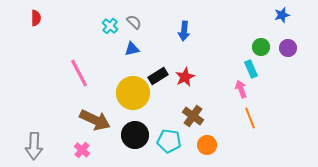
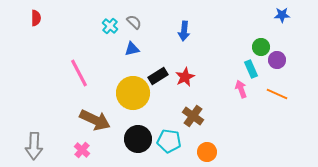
blue star: rotated 14 degrees clockwise
purple circle: moved 11 px left, 12 px down
orange line: moved 27 px right, 24 px up; rotated 45 degrees counterclockwise
black circle: moved 3 px right, 4 px down
orange circle: moved 7 px down
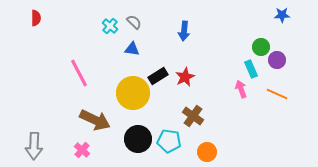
blue triangle: rotated 21 degrees clockwise
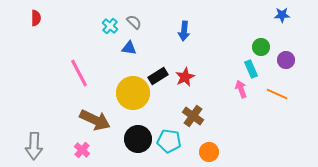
blue triangle: moved 3 px left, 1 px up
purple circle: moved 9 px right
orange circle: moved 2 px right
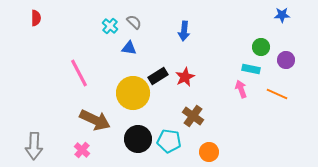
cyan rectangle: rotated 54 degrees counterclockwise
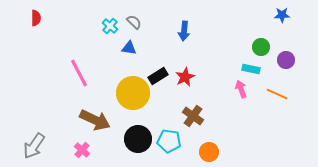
gray arrow: rotated 32 degrees clockwise
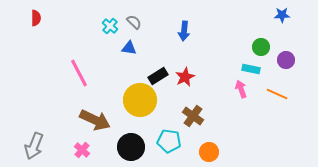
yellow circle: moved 7 px right, 7 px down
black circle: moved 7 px left, 8 px down
gray arrow: rotated 12 degrees counterclockwise
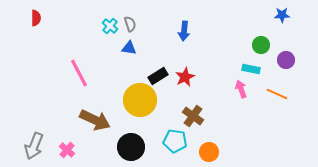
gray semicircle: moved 4 px left, 2 px down; rotated 28 degrees clockwise
green circle: moved 2 px up
cyan pentagon: moved 6 px right
pink cross: moved 15 px left
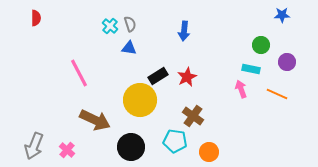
purple circle: moved 1 px right, 2 px down
red star: moved 2 px right
